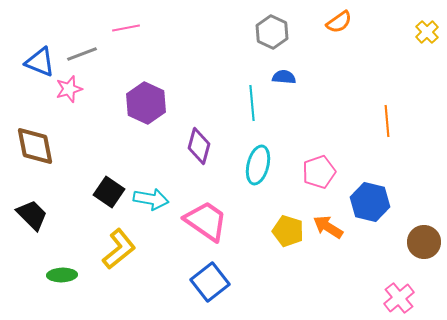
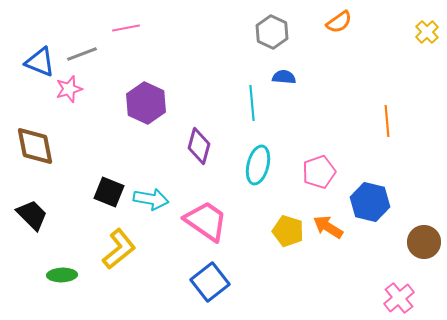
black square: rotated 12 degrees counterclockwise
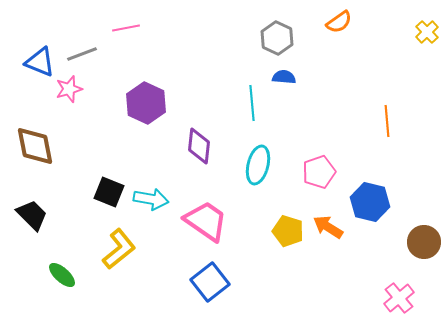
gray hexagon: moved 5 px right, 6 px down
purple diamond: rotated 9 degrees counterclockwise
green ellipse: rotated 44 degrees clockwise
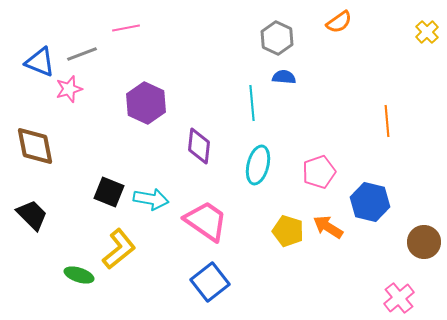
green ellipse: moved 17 px right; rotated 24 degrees counterclockwise
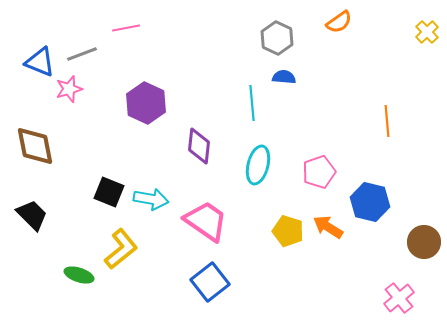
yellow L-shape: moved 2 px right
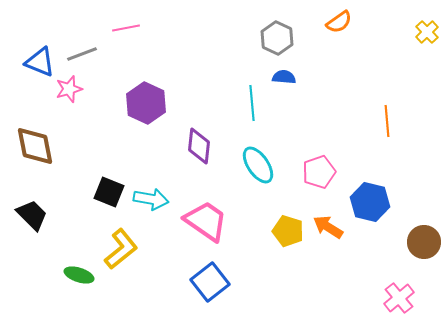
cyan ellipse: rotated 48 degrees counterclockwise
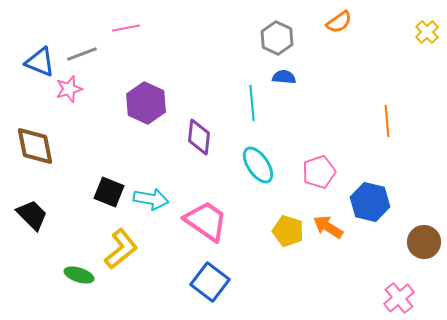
purple diamond: moved 9 px up
blue square: rotated 15 degrees counterclockwise
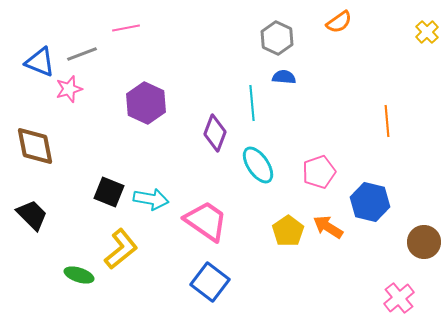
purple diamond: moved 16 px right, 4 px up; rotated 15 degrees clockwise
yellow pentagon: rotated 20 degrees clockwise
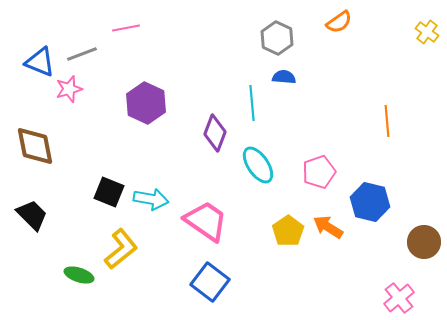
yellow cross: rotated 10 degrees counterclockwise
